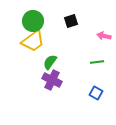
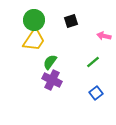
green circle: moved 1 px right, 1 px up
yellow trapezoid: moved 1 px right, 1 px up; rotated 20 degrees counterclockwise
green line: moved 4 px left; rotated 32 degrees counterclockwise
blue square: rotated 24 degrees clockwise
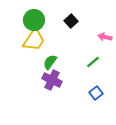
black square: rotated 24 degrees counterclockwise
pink arrow: moved 1 px right, 1 px down
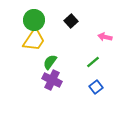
blue square: moved 6 px up
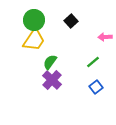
pink arrow: rotated 16 degrees counterclockwise
purple cross: rotated 18 degrees clockwise
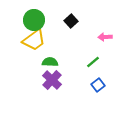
yellow trapezoid: rotated 20 degrees clockwise
green semicircle: rotated 56 degrees clockwise
blue square: moved 2 px right, 2 px up
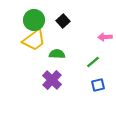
black square: moved 8 px left
green semicircle: moved 7 px right, 8 px up
blue square: rotated 24 degrees clockwise
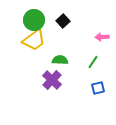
pink arrow: moved 3 px left
green semicircle: moved 3 px right, 6 px down
green line: rotated 16 degrees counterclockwise
blue square: moved 3 px down
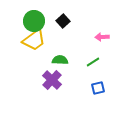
green circle: moved 1 px down
green line: rotated 24 degrees clockwise
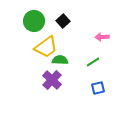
yellow trapezoid: moved 12 px right, 7 px down
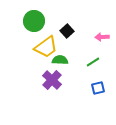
black square: moved 4 px right, 10 px down
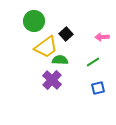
black square: moved 1 px left, 3 px down
